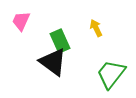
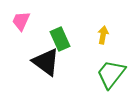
yellow arrow: moved 7 px right, 7 px down; rotated 36 degrees clockwise
green rectangle: moved 2 px up
black triangle: moved 7 px left
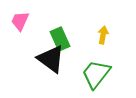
pink trapezoid: moved 1 px left
black triangle: moved 5 px right, 3 px up
green trapezoid: moved 15 px left
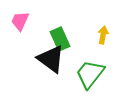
green trapezoid: moved 6 px left
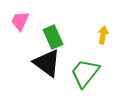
green rectangle: moved 7 px left, 2 px up
black triangle: moved 4 px left, 4 px down
green trapezoid: moved 5 px left, 1 px up
